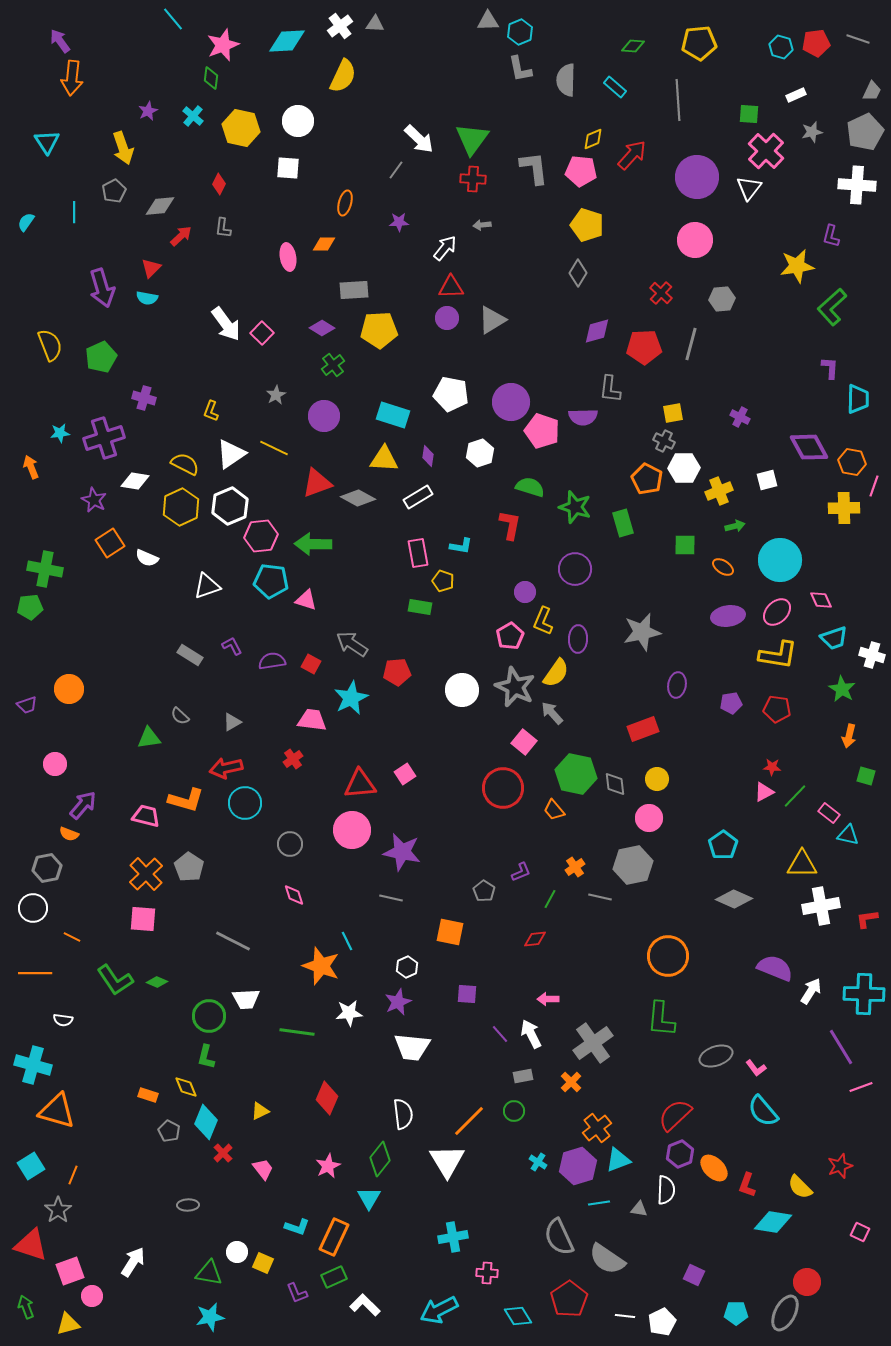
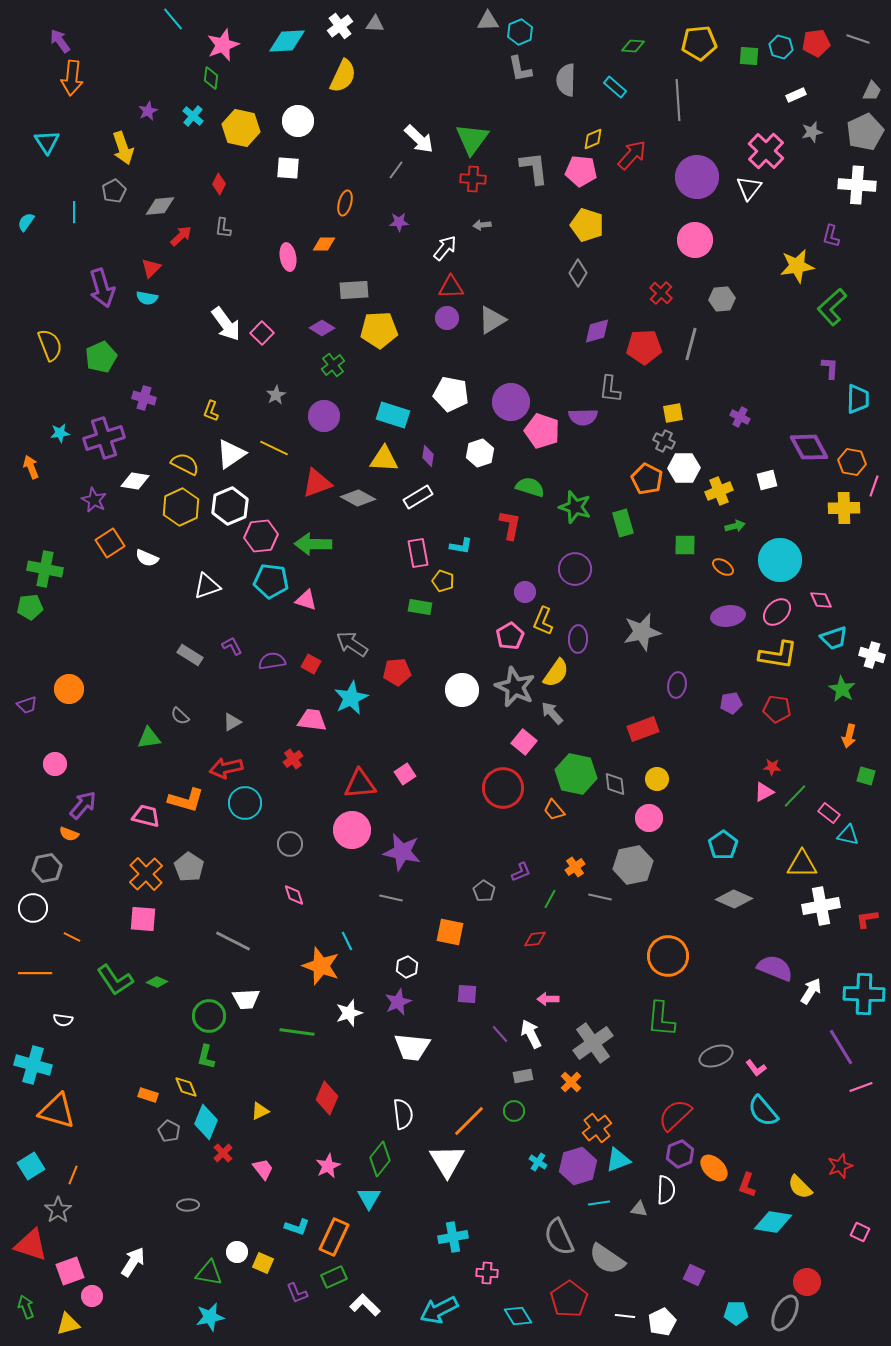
green square at (749, 114): moved 58 px up
white star at (349, 1013): rotated 12 degrees counterclockwise
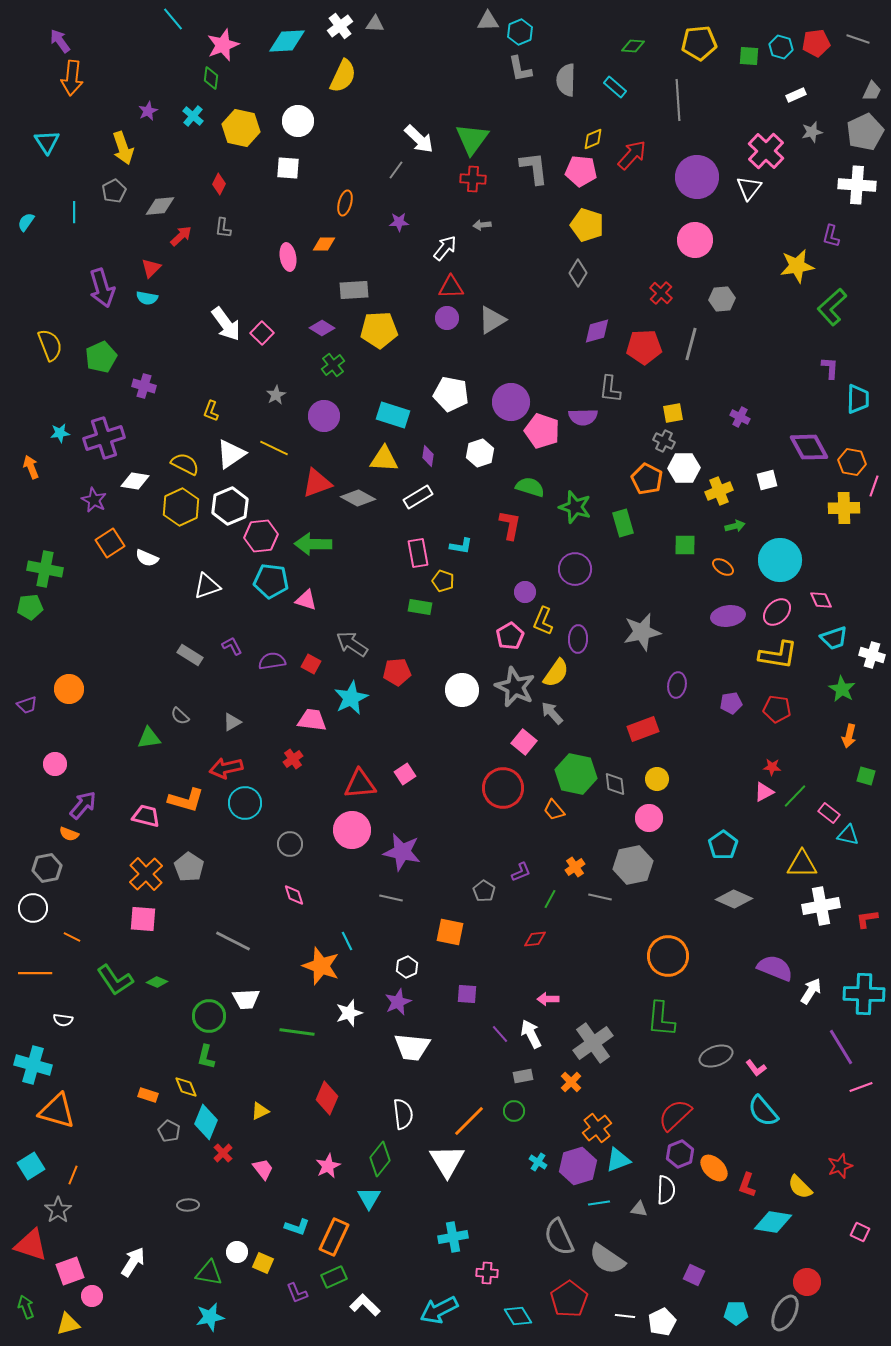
purple cross at (144, 398): moved 12 px up
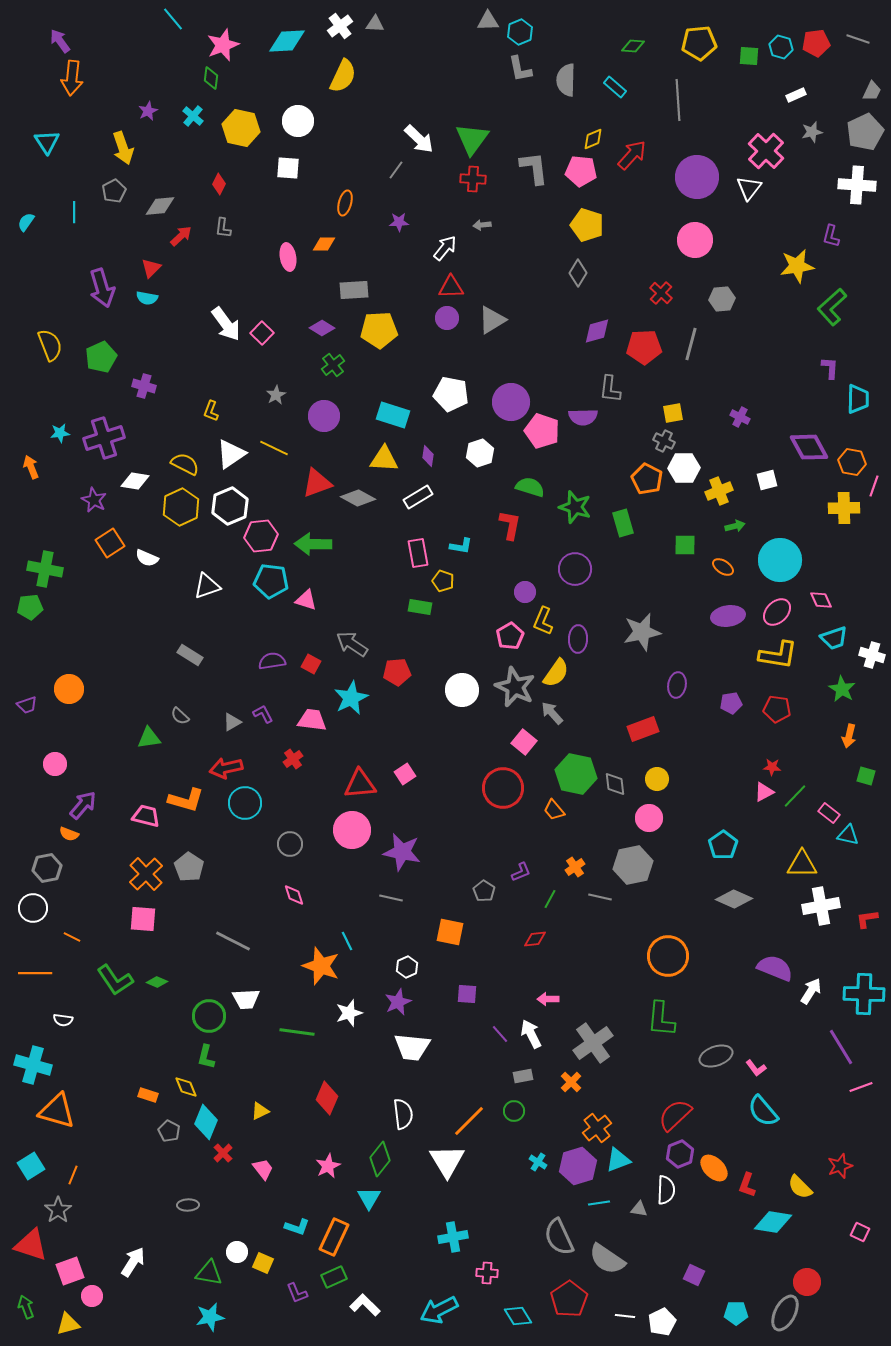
purple L-shape at (232, 646): moved 31 px right, 68 px down
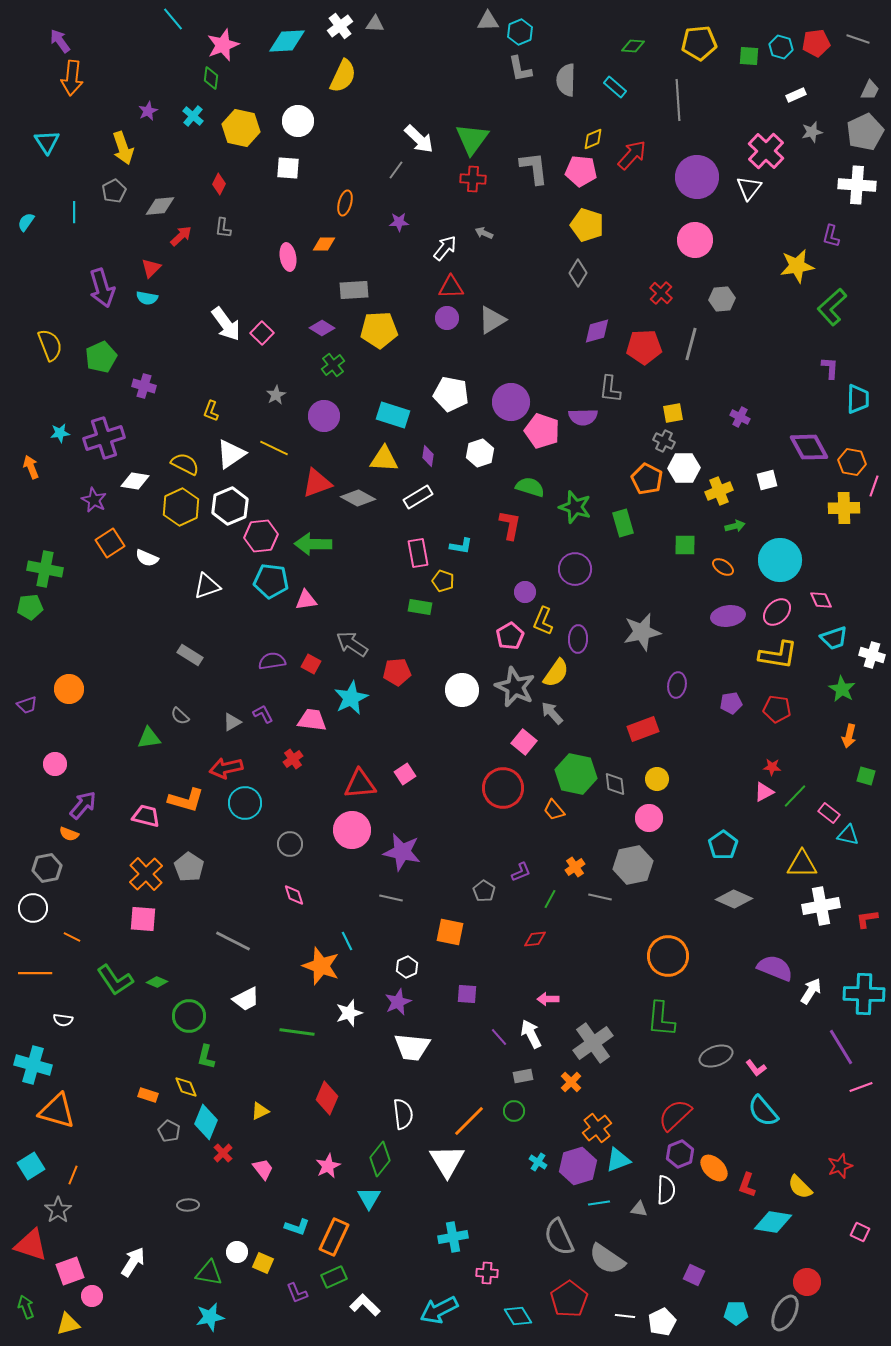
gray trapezoid at (872, 91): moved 2 px left, 1 px up
gray arrow at (482, 225): moved 2 px right, 8 px down; rotated 30 degrees clockwise
pink triangle at (306, 600): rotated 25 degrees counterclockwise
white trapezoid at (246, 999): rotated 24 degrees counterclockwise
green circle at (209, 1016): moved 20 px left
purple line at (500, 1034): moved 1 px left, 3 px down
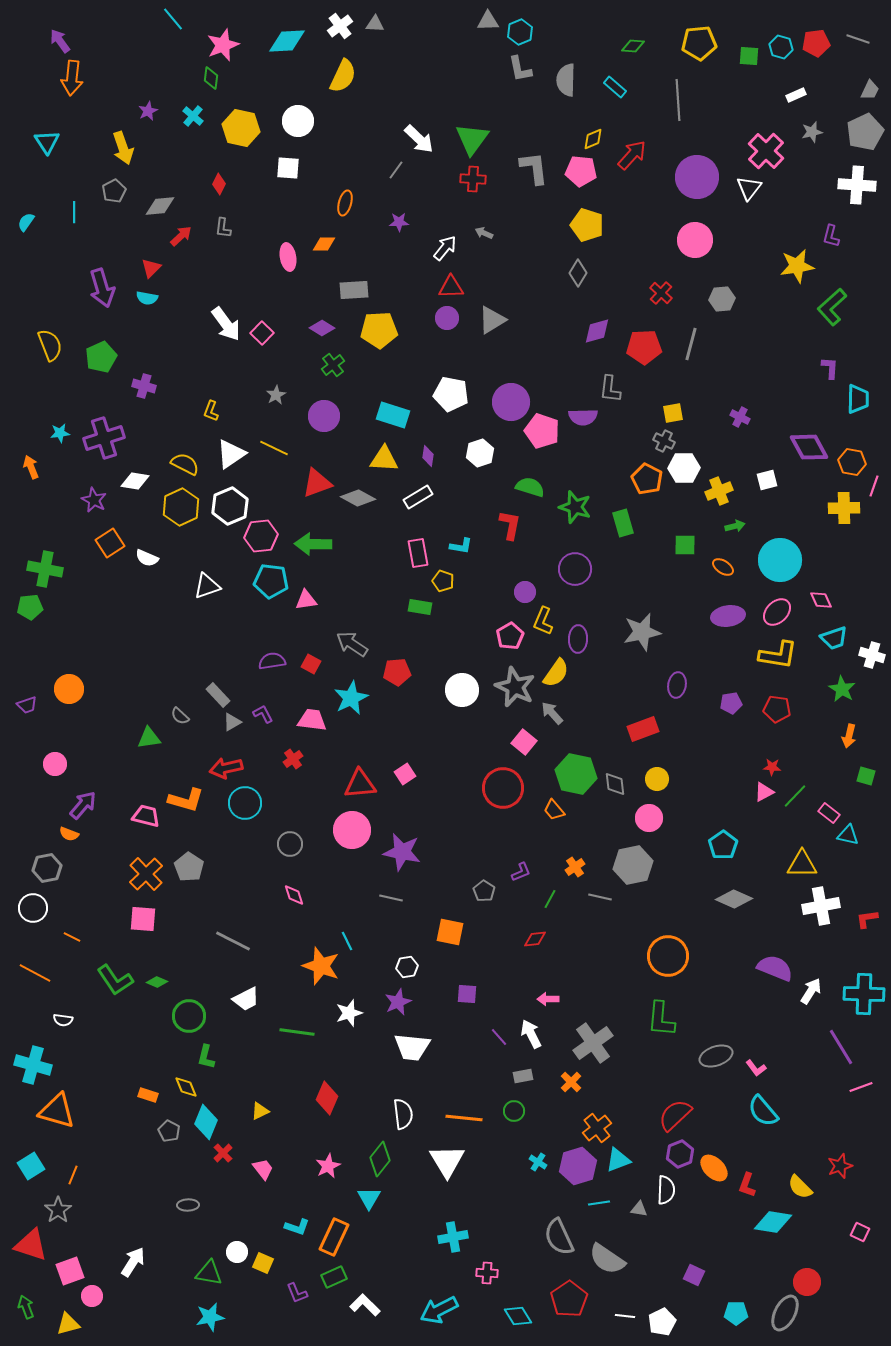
gray rectangle at (190, 655): moved 28 px right, 40 px down; rotated 15 degrees clockwise
white hexagon at (407, 967): rotated 15 degrees clockwise
orange line at (35, 973): rotated 28 degrees clockwise
orange line at (469, 1121): moved 5 px left, 3 px up; rotated 51 degrees clockwise
